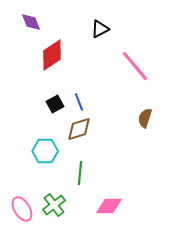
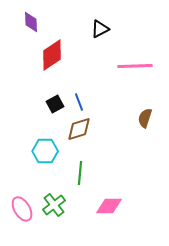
purple diamond: rotated 20 degrees clockwise
pink line: rotated 52 degrees counterclockwise
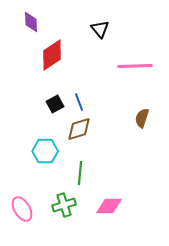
black triangle: rotated 42 degrees counterclockwise
brown semicircle: moved 3 px left
green cross: moved 10 px right; rotated 20 degrees clockwise
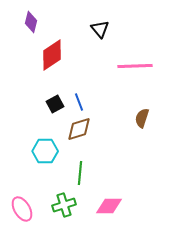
purple diamond: rotated 15 degrees clockwise
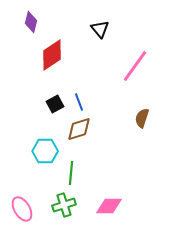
pink line: rotated 52 degrees counterclockwise
green line: moved 9 px left
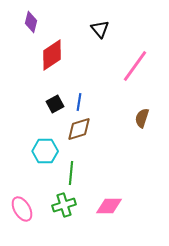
blue line: rotated 30 degrees clockwise
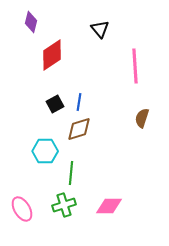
pink line: rotated 40 degrees counterclockwise
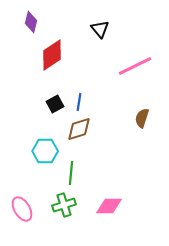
pink line: rotated 68 degrees clockwise
